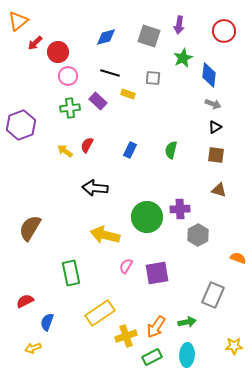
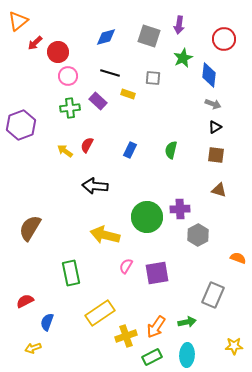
red circle at (224, 31): moved 8 px down
black arrow at (95, 188): moved 2 px up
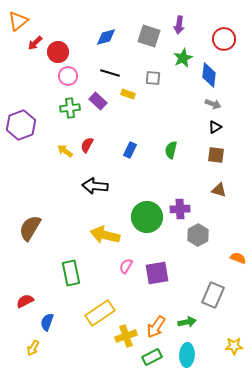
yellow arrow at (33, 348): rotated 42 degrees counterclockwise
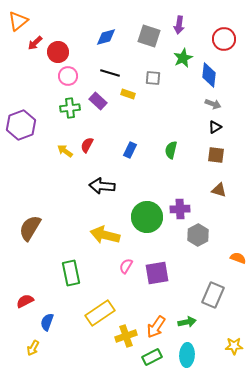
black arrow at (95, 186): moved 7 px right
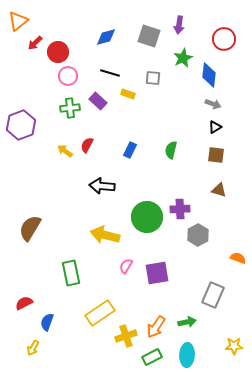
red semicircle at (25, 301): moved 1 px left, 2 px down
